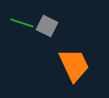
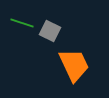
gray square: moved 3 px right, 5 px down
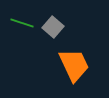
gray square: moved 3 px right, 4 px up; rotated 15 degrees clockwise
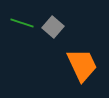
orange trapezoid: moved 8 px right
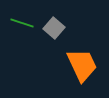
gray square: moved 1 px right, 1 px down
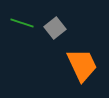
gray square: moved 1 px right; rotated 10 degrees clockwise
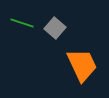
gray square: rotated 10 degrees counterclockwise
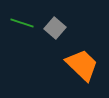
orange trapezoid: rotated 21 degrees counterclockwise
